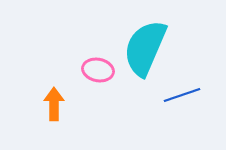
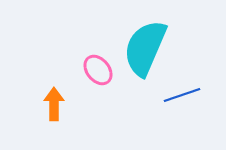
pink ellipse: rotated 40 degrees clockwise
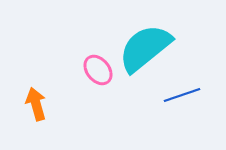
cyan semicircle: rotated 28 degrees clockwise
orange arrow: moved 18 px left; rotated 16 degrees counterclockwise
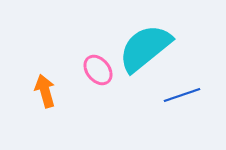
orange arrow: moved 9 px right, 13 px up
